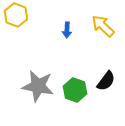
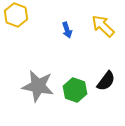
blue arrow: rotated 21 degrees counterclockwise
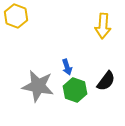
yellow hexagon: moved 1 px down
yellow arrow: rotated 130 degrees counterclockwise
blue arrow: moved 37 px down
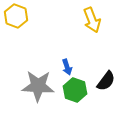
yellow arrow: moved 11 px left, 6 px up; rotated 25 degrees counterclockwise
gray star: rotated 8 degrees counterclockwise
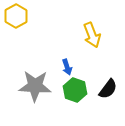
yellow hexagon: rotated 10 degrees clockwise
yellow arrow: moved 15 px down
black semicircle: moved 2 px right, 8 px down
gray star: moved 3 px left
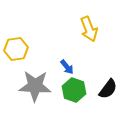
yellow hexagon: moved 33 px down; rotated 20 degrees clockwise
yellow arrow: moved 3 px left, 6 px up
blue arrow: rotated 21 degrees counterclockwise
green hexagon: moved 1 px left
